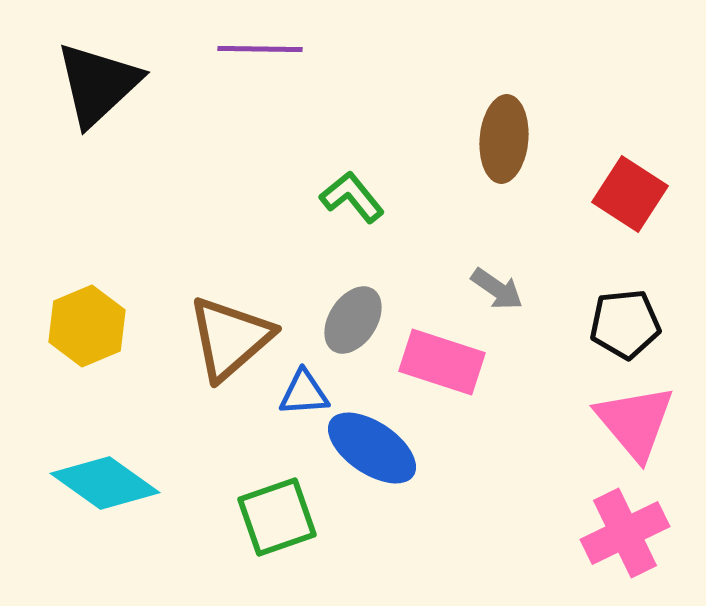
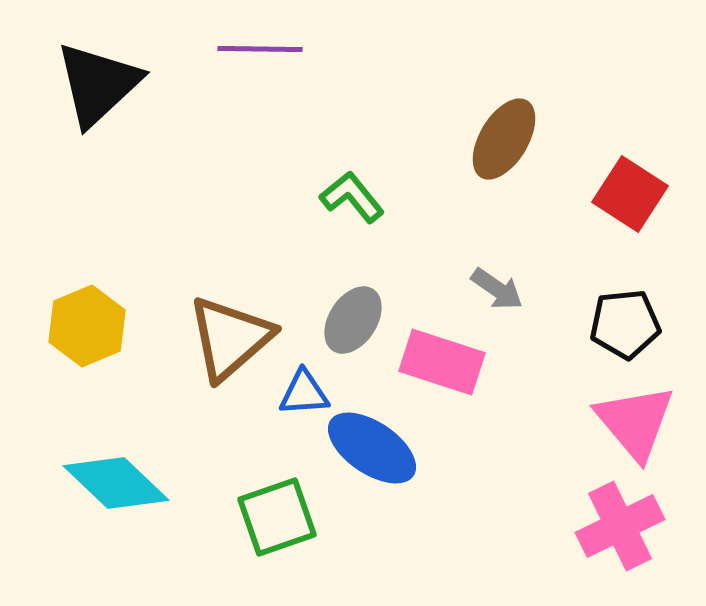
brown ellipse: rotated 26 degrees clockwise
cyan diamond: moved 11 px right; rotated 8 degrees clockwise
pink cross: moved 5 px left, 7 px up
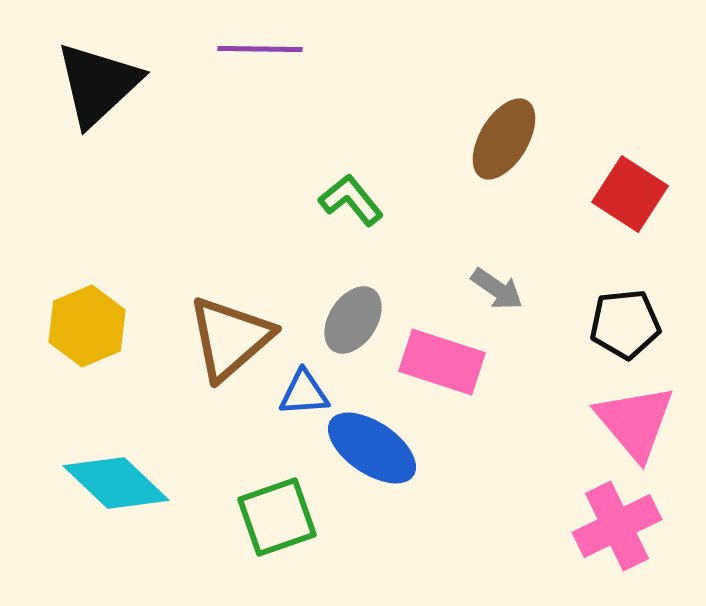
green L-shape: moved 1 px left, 3 px down
pink cross: moved 3 px left
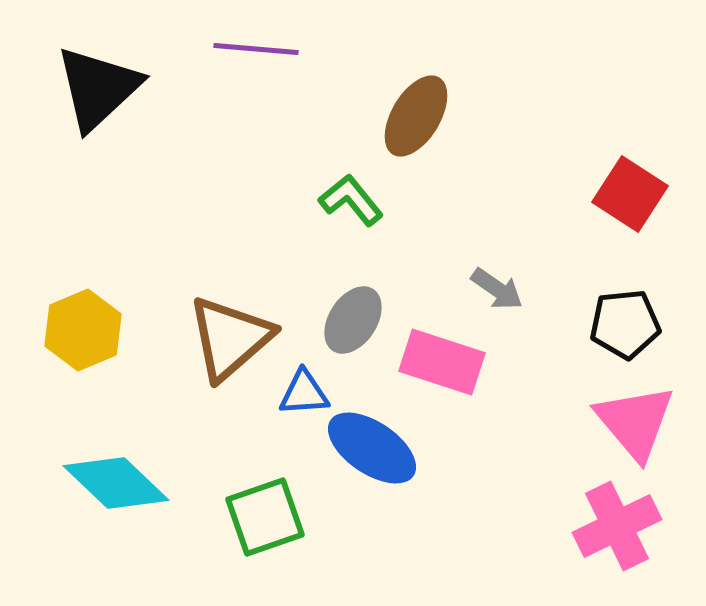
purple line: moved 4 px left; rotated 4 degrees clockwise
black triangle: moved 4 px down
brown ellipse: moved 88 px left, 23 px up
yellow hexagon: moved 4 px left, 4 px down
green square: moved 12 px left
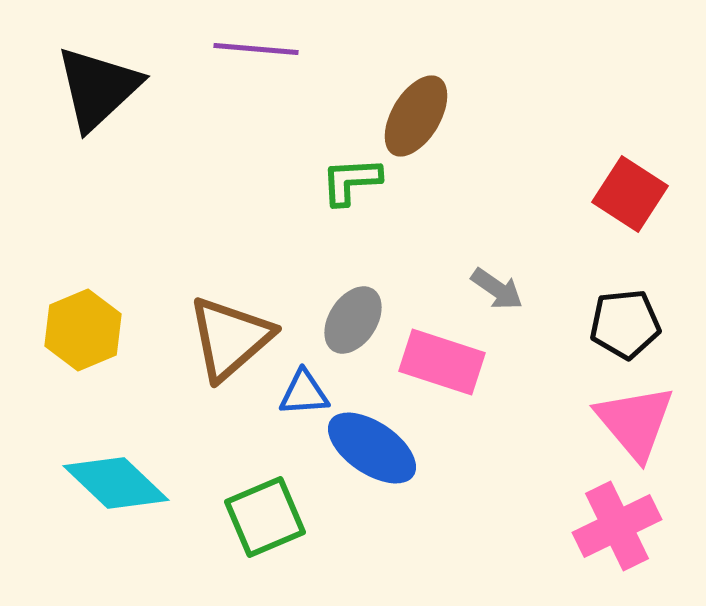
green L-shape: moved 19 px up; rotated 54 degrees counterclockwise
green square: rotated 4 degrees counterclockwise
